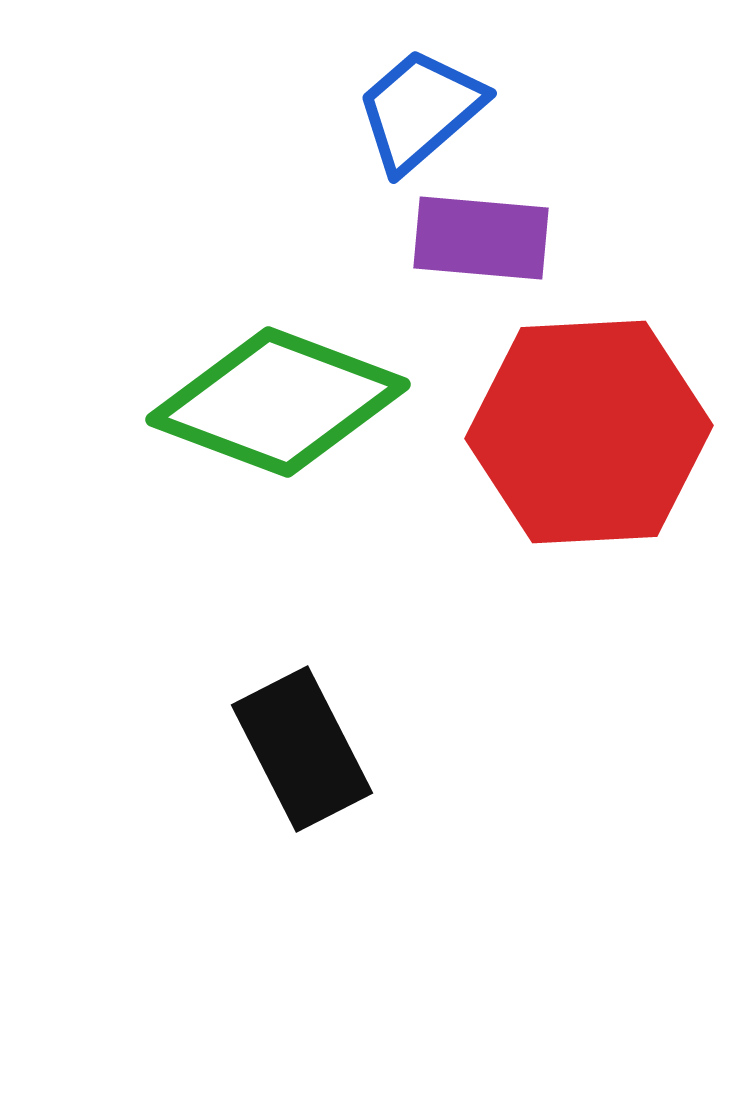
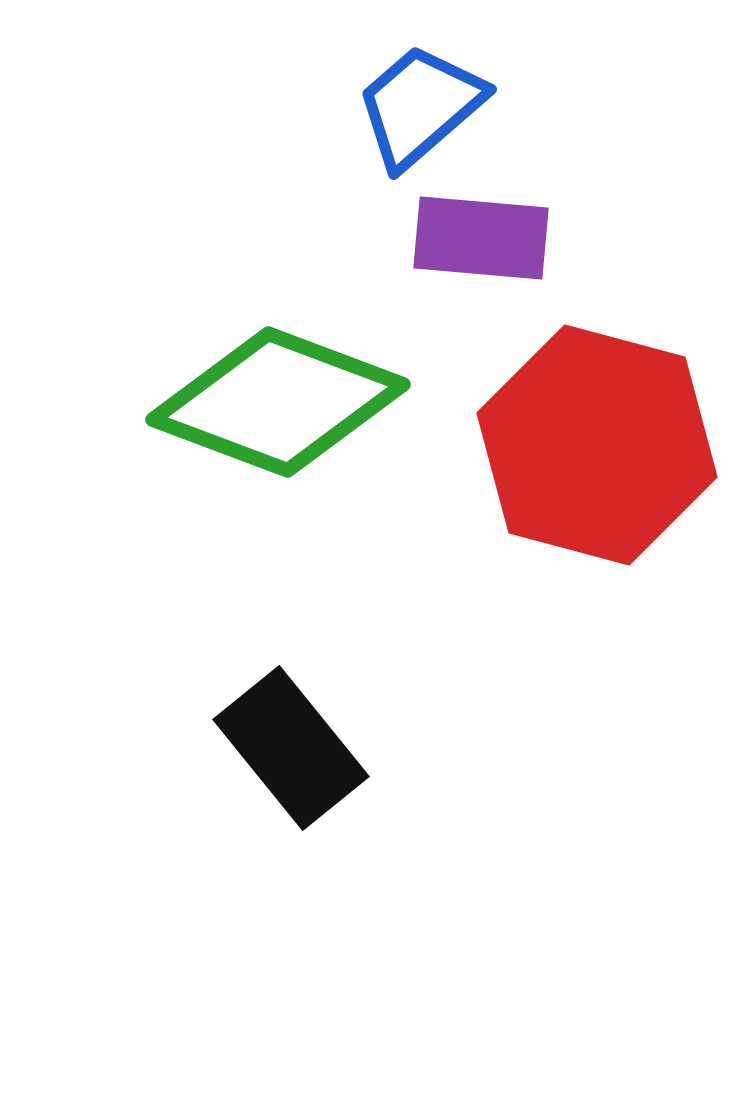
blue trapezoid: moved 4 px up
red hexagon: moved 8 px right, 13 px down; rotated 18 degrees clockwise
black rectangle: moved 11 px left, 1 px up; rotated 12 degrees counterclockwise
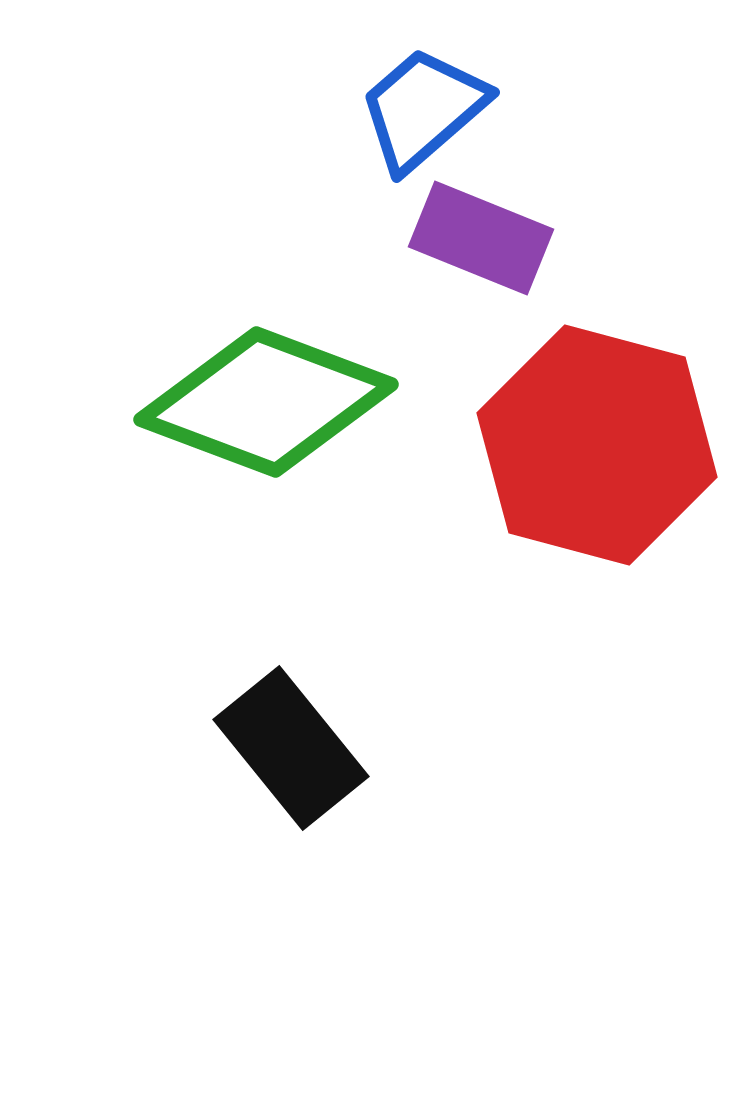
blue trapezoid: moved 3 px right, 3 px down
purple rectangle: rotated 17 degrees clockwise
green diamond: moved 12 px left
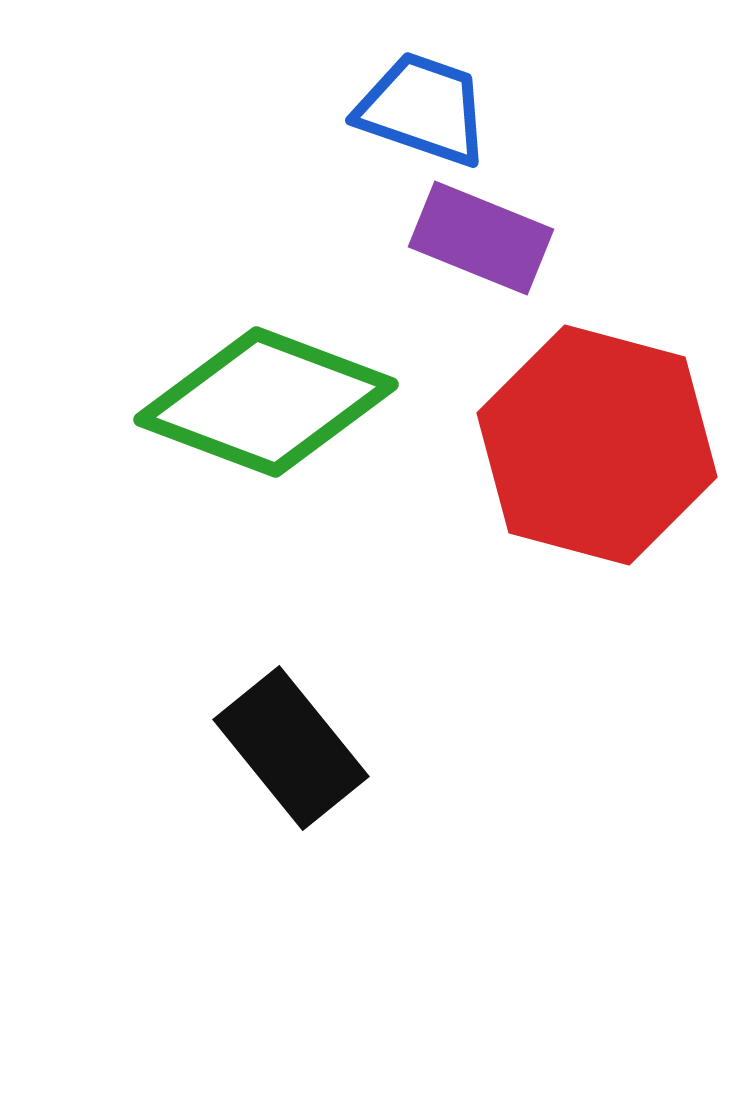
blue trapezoid: rotated 60 degrees clockwise
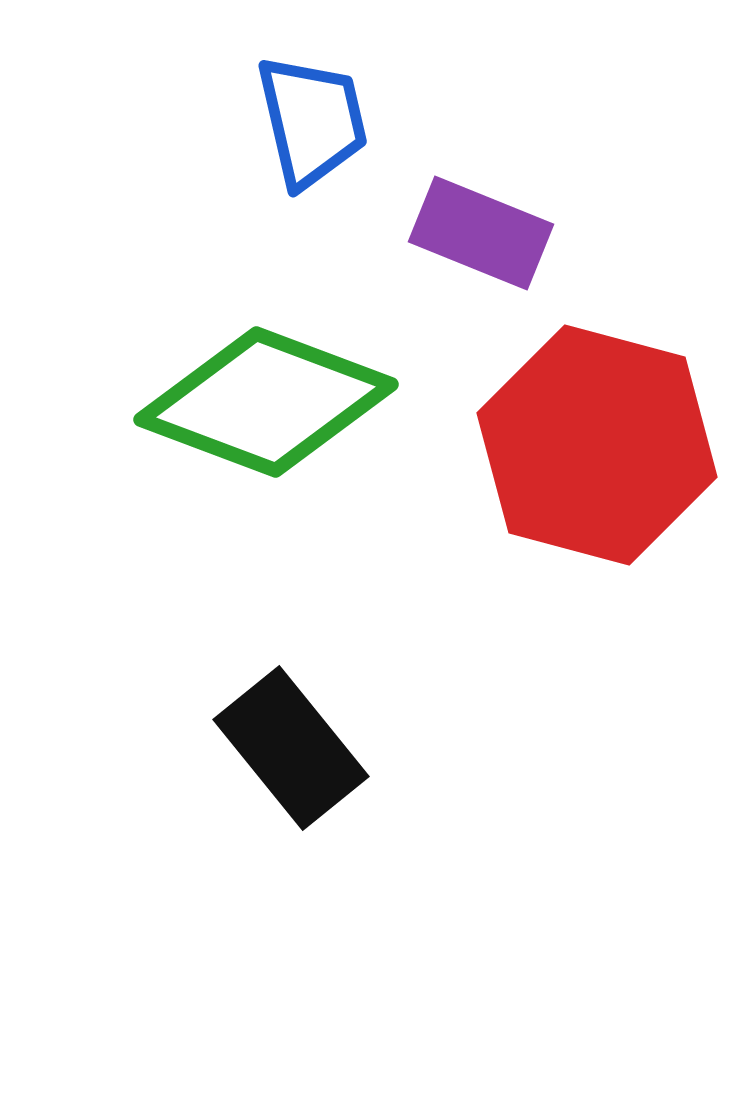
blue trapezoid: moved 111 px left, 12 px down; rotated 58 degrees clockwise
purple rectangle: moved 5 px up
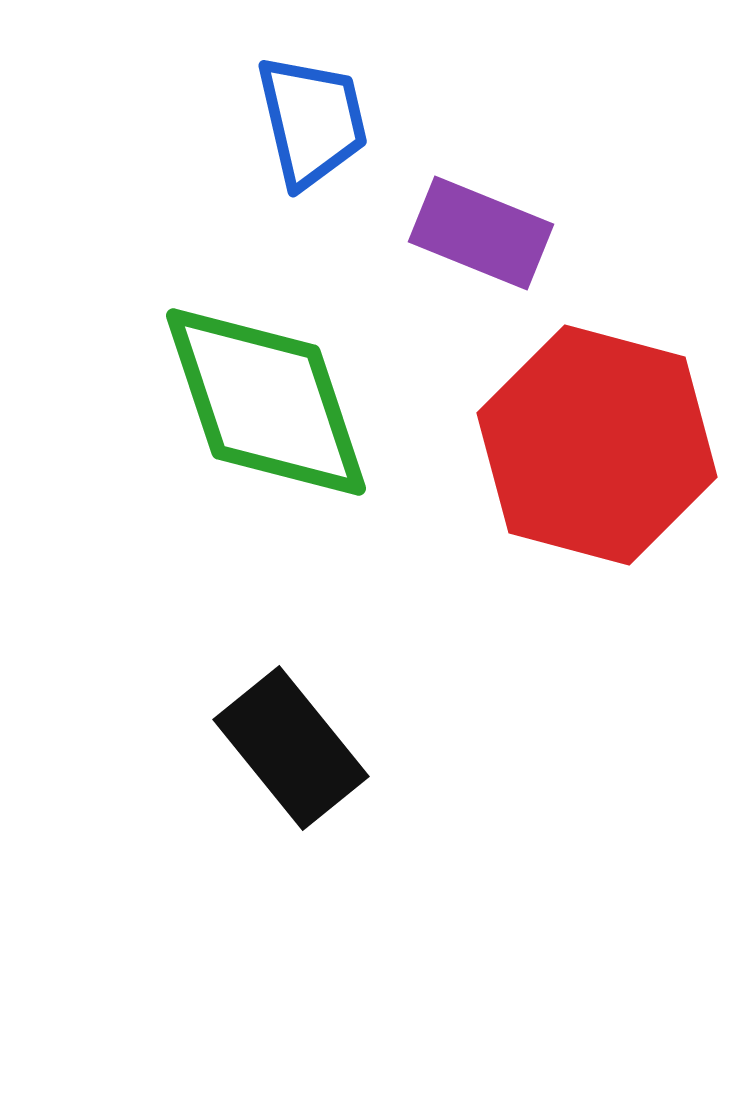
green diamond: rotated 51 degrees clockwise
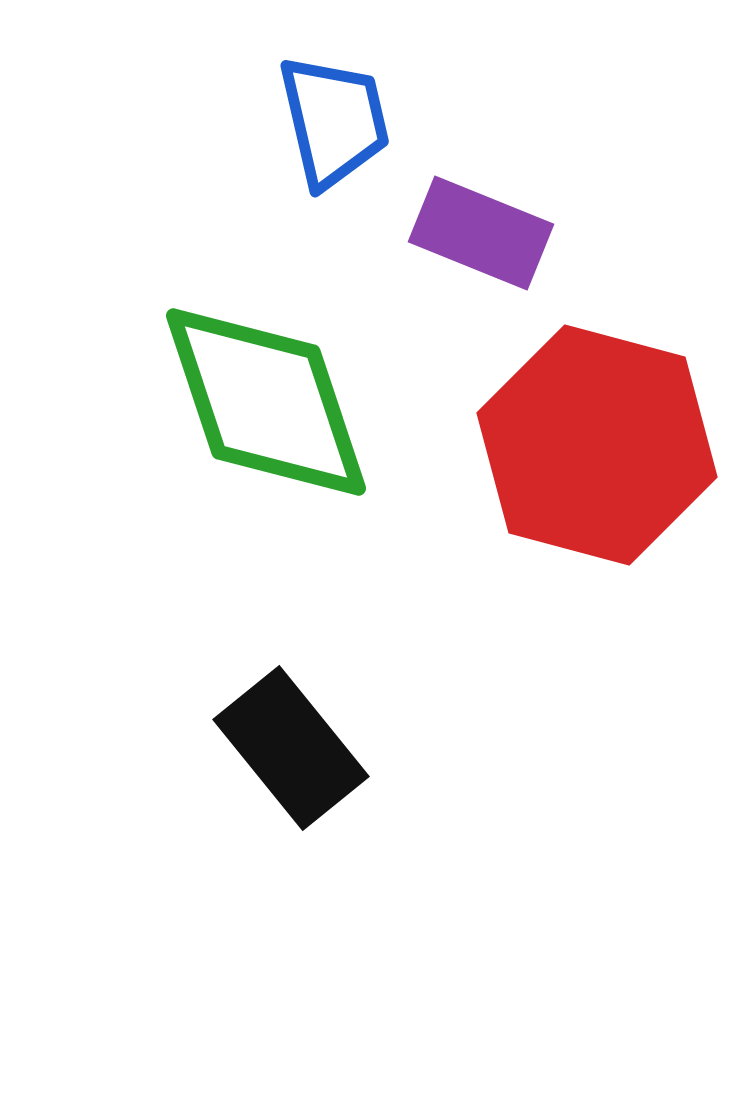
blue trapezoid: moved 22 px right
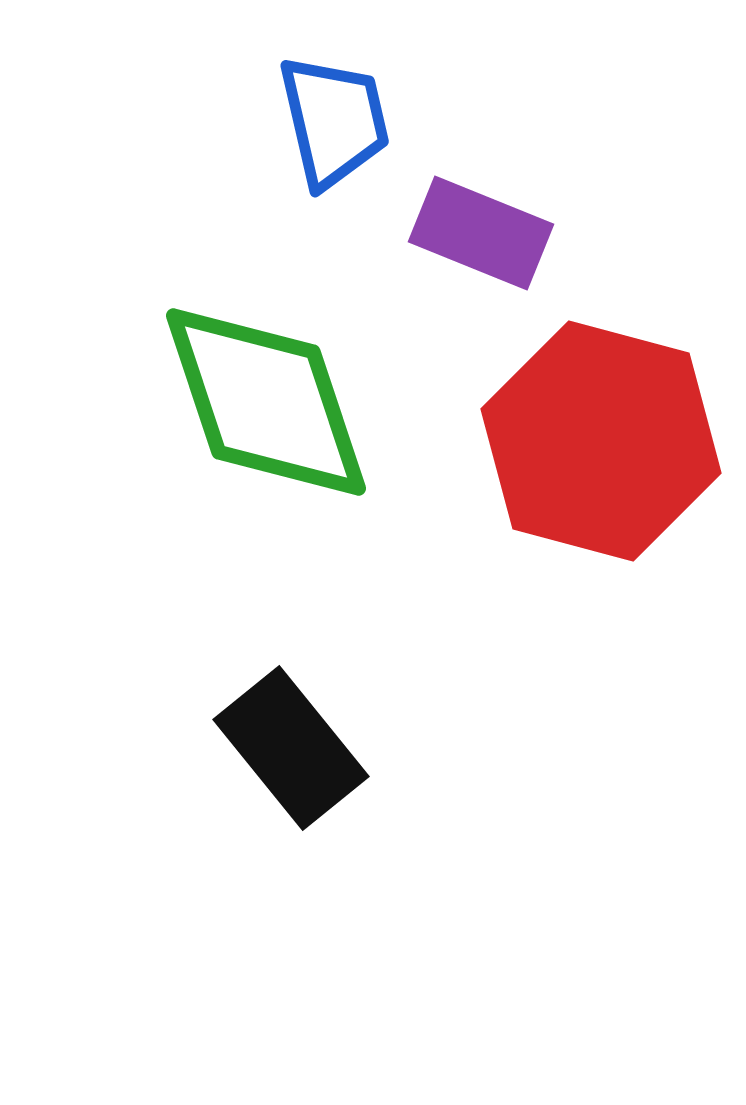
red hexagon: moved 4 px right, 4 px up
